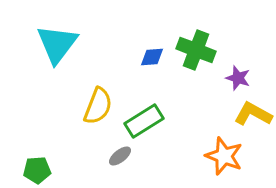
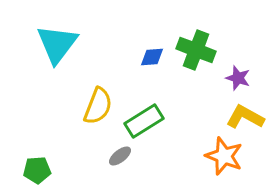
yellow L-shape: moved 8 px left, 3 px down
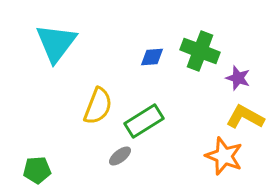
cyan triangle: moved 1 px left, 1 px up
green cross: moved 4 px right, 1 px down
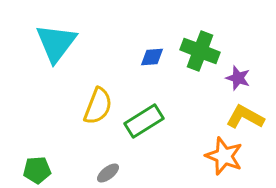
gray ellipse: moved 12 px left, 17 px down
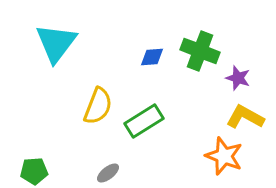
green pentagon: moved 3 px left, 1 px down
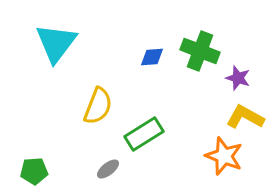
green rectangle: moved 13 px down
gray ellipse: moved 4 px up
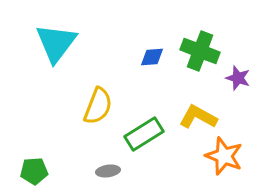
yellow L-shape: moved 47 px left
gray ellipse: moved 2 px down; rotated 30 degrees clockwise
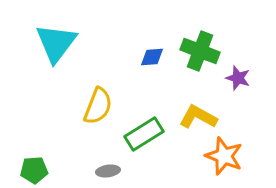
green pentagon: moved 1 px up
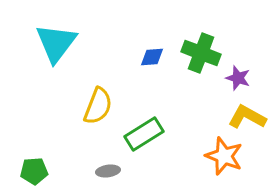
green cross: moved 1 px right, 2 px down
yellow L-shape: moved 49 px right
green pentagon: moved 1 px down
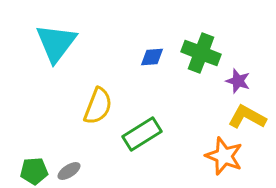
purple star: moved 3 px down
green rectangle: moved 2 px left
gray ellipse: moved 39 px left; rotated 25 degrees counterclockwise
